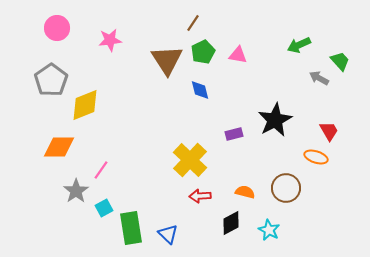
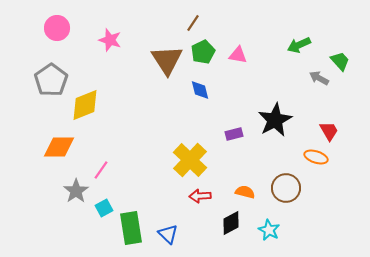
pink star: rotated 25 degrees clockwise
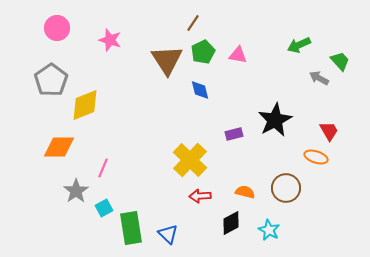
pink line: moved 2 px right, 2 px up; rotated 12 degrees counterclockwise
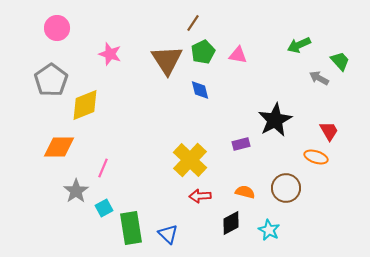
pink star: moved 14 px down
purple rectangle: moved 7 px right, 10 px down
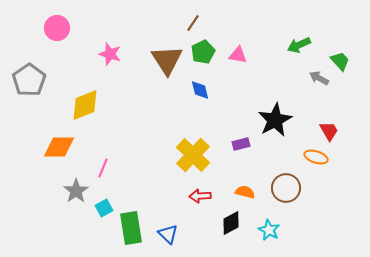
gray pentagon: moved 22 px left
yellow cross: moved 3 px right, 5 px up
